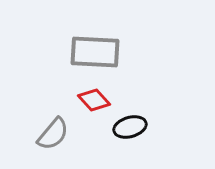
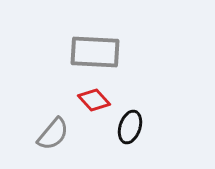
black ellipse: rotated 56 degrees counterclockwise
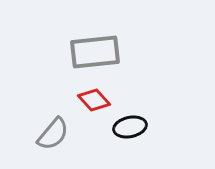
gray rectangle: rotated 9 degrees counterclockwise
black ellipse: rotated 60 degrees clockwise
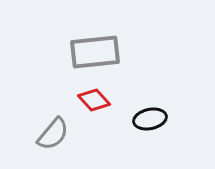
black ellipse: moved 20 px right, 8 px up
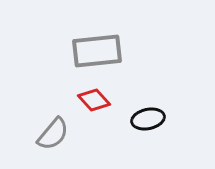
gray rectangle: moved 2 px right, 1 px up
black ellipse: moved 2 px left
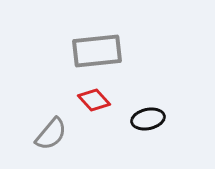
gray semicircle: moved 2 px left
